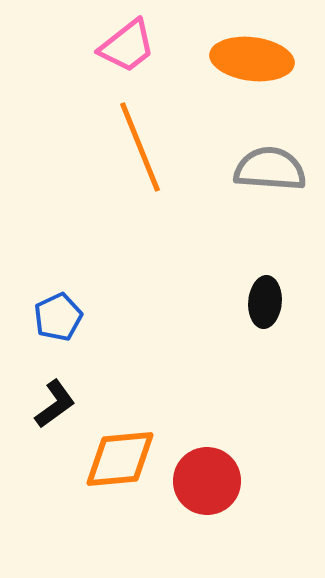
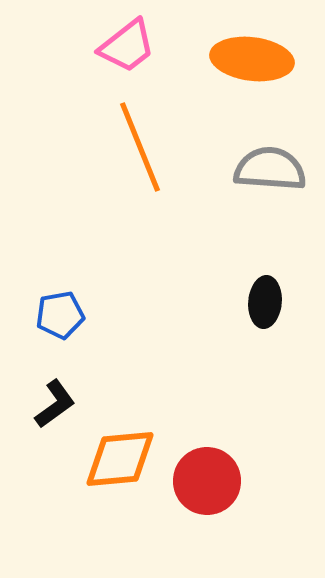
blue pentagon: moved 2 px right, 2 px up; rotated 15 degrees clockwise
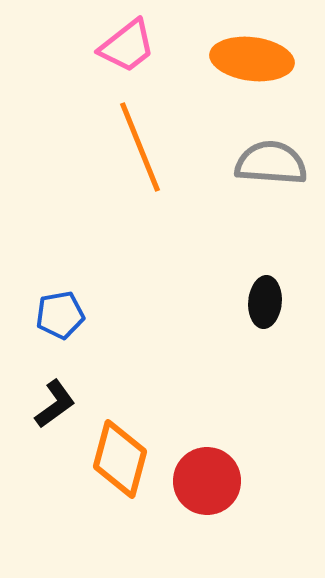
gray semicircle: moved 1 px right, 6 px up
orange diamond: rotated 70 degrees counterclockwise
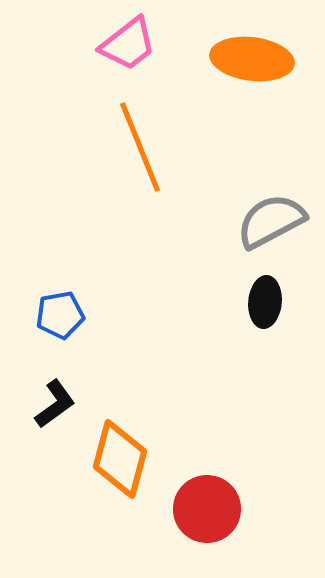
pink trapezoid: moved 1 px right, 2 px up
gray semicircle: moved 58 px down; rotated 32 degrees counterclockwise
red circle: moved 28 px down
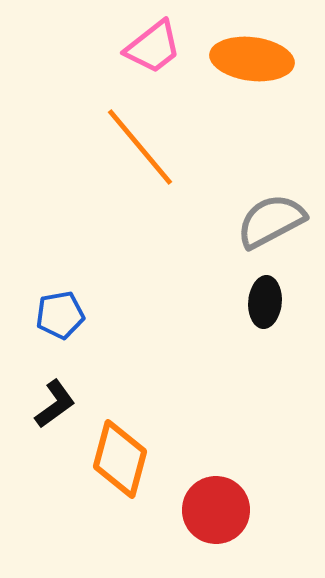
pink trapezoid: moved 25 px right, 3 px down
orange line: rotated 18 degrees counterclockwise
red circle: moved 9 px right, 1 px down
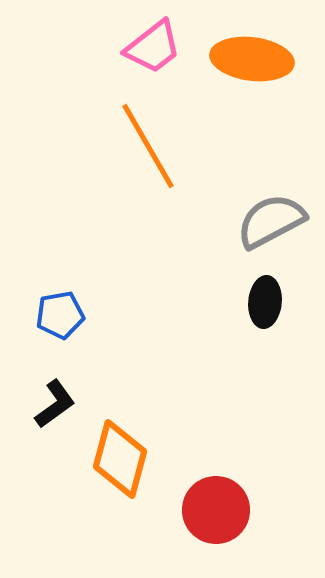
orange line: moved 8 px right, 1 px up; rotated 10 degrees clockwise
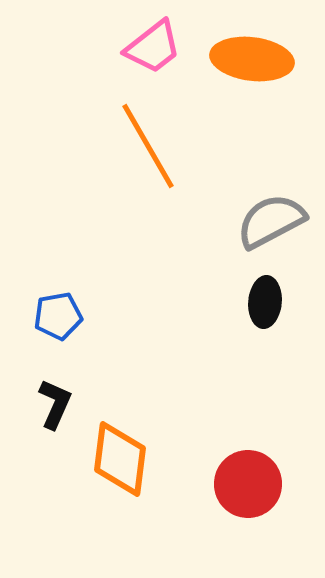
blue pentagon: moved 2 px left, 1 px down
black L-shape: rotated 30 degrees counterclockwise
orange diamond: rotated 8 degrees counterclockwise
red circle: moved 32 px right, 26 px up
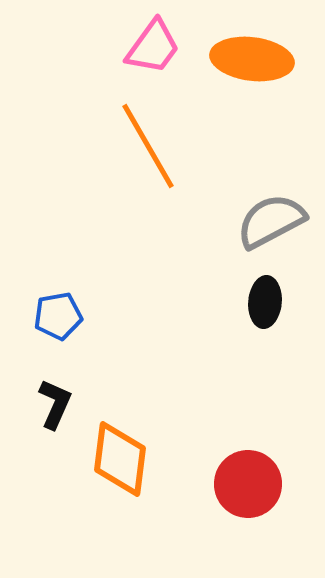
pink trapezoid: rotated 16 degrees counterclockwise
